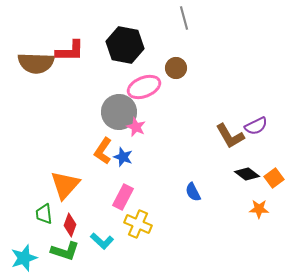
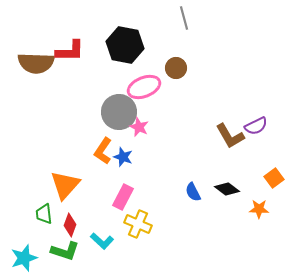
pink star: moved 3 px right
black diamond: moved 20 px left, 15 px down
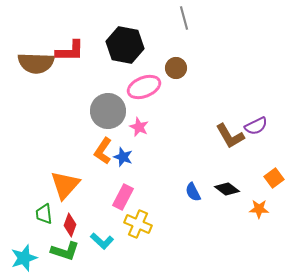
gray circle: moved 11 px left, 1 px up
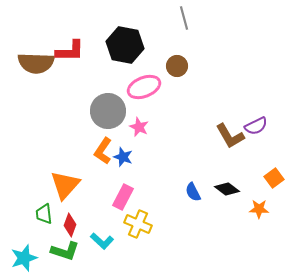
brown circle: moved 1 px right, 2 px up
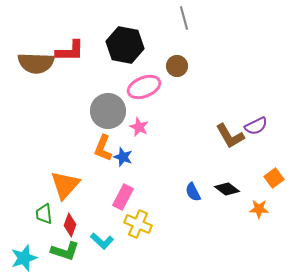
orange L-shape: moved 3 px up; rotated 12 degrees counterclockwise
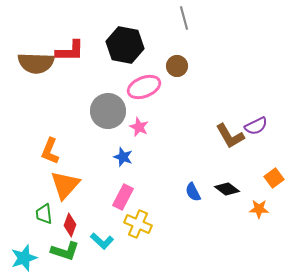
orange L-shape: moved 53 px left, 3 px down
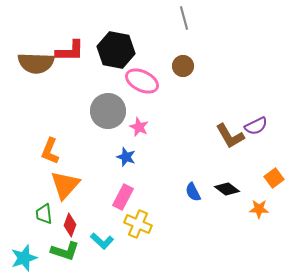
black hexagon: moved 9 px left, 5 px down
brown circle: moved 6 px right
pink ellipse: moved 2 px left, 6 px up; rotated 48 degrees clockwise
blue star: moved 3 px right
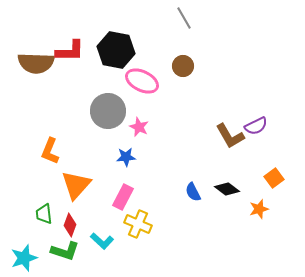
gray line: rotated 15 degrees counterclockwise
blue star: rotated 24 degrees counterclockwise
orange triangle: moved 11 px right
orange star: rotated 18 degrees counterclockwise
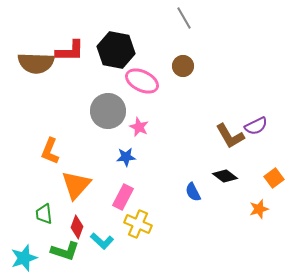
black diamond: moved 2 px left, 13 px up
red diamond: moved 7 px right, 2 px down
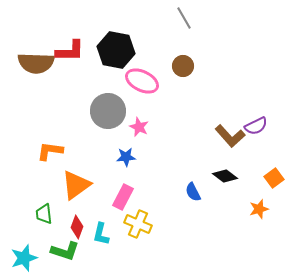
brown L-shape: rotated 12 degrees counterclockwise
orange L-shape: rotated 76 degrees clockwise
orange triangle: rotated 12 degrees clockwise
cyan L-shape: moved 1 px left, 7 px up; rotated 60 degrees clockwise
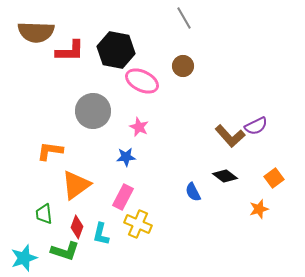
brown semicircle: moved 31 px up
gray circle: moved 15 px left
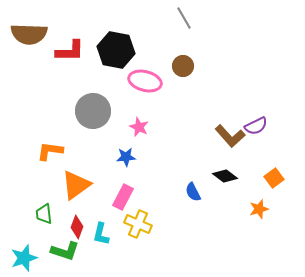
brown semicircle: moved 7 px left, 2 px down
pink ellipse: moved 3 px right; rotated 12 degrees counterclockwise
